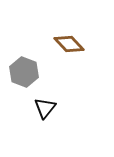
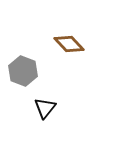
gray hexagon: moved 1 px left, 1 px up
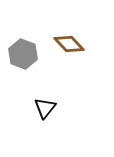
gray hexagon: moved 17 px up
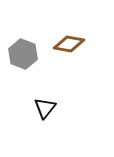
brown diamond: rotated 36 degrees counterclockwise
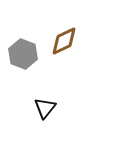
brown diamond: moved 5 px left, 3 px up; rotated 36 degrees counterclockwise
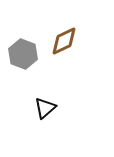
black triangle: rotated 10 degrees clockwise
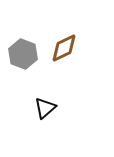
brown diamond: moved 7 px down
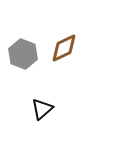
black triangle: moved 3 px left, 1 px down
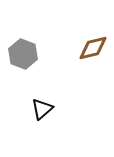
brown diamond: moved 29 px right; rotated 12 degrees clockwise
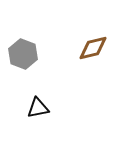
black triangle: moved 4 px left, 1 px up; rotated 30 degrees clockwise
